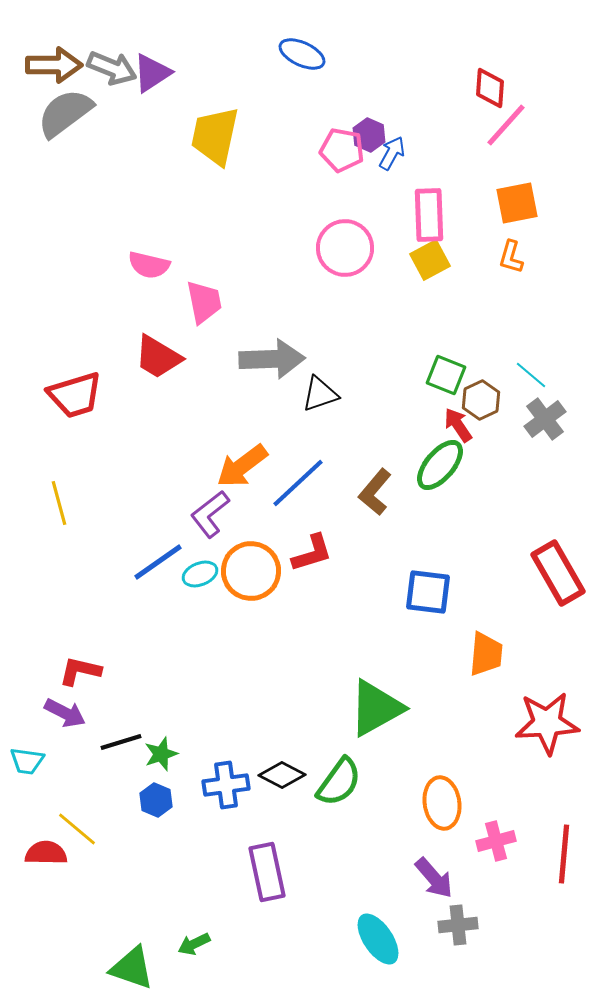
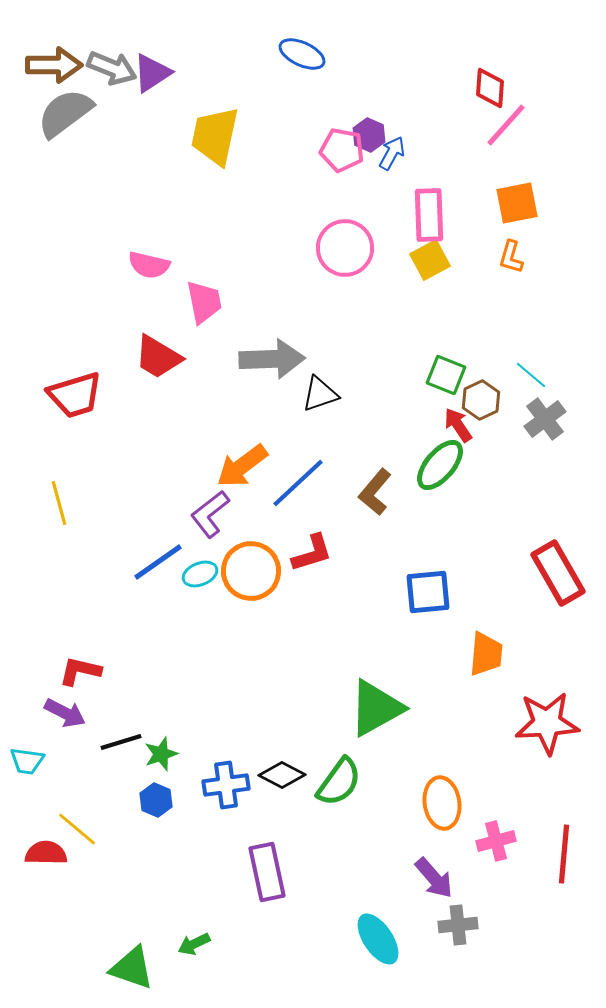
blue square at (428, 592): rotated 12 degrees counterclockwise
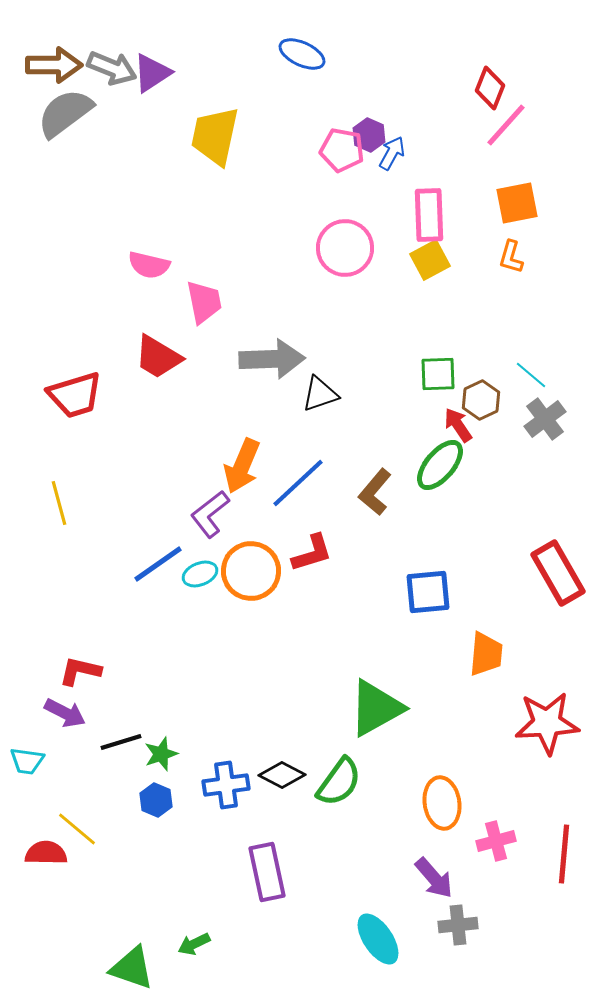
red diamond at (490, 88): rotated 18 degrees clockwise
green square at (446, 375): moved 8 px left, 1 px up; rotated 24 degrees counterclockwise
orange arrow at (242, 466): rotated 30 degrees counterclockwise
blue line at (158, 562): moved 2 px down
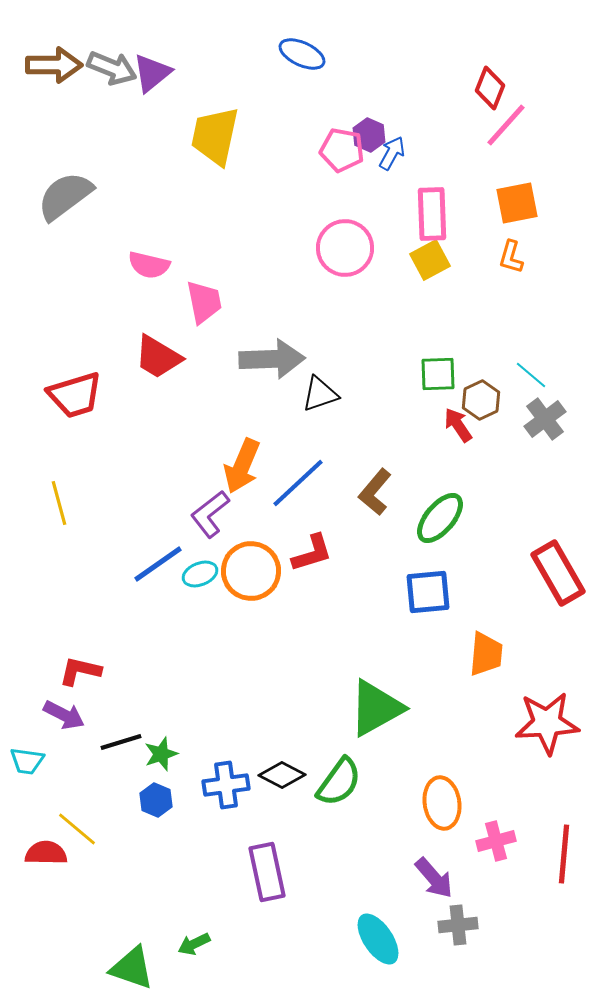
purple triangle at (152, 73): rotated 6 degrees counterclockwise
gray semicircle at (65, 113): moved 83 px down
pink rectangle at (429, 215): moved 3 px right, 1 px up
green ellipse at (440, 465): moved 53 px down
purple arrow at (65, 713): moved 1 px left, 2 px down
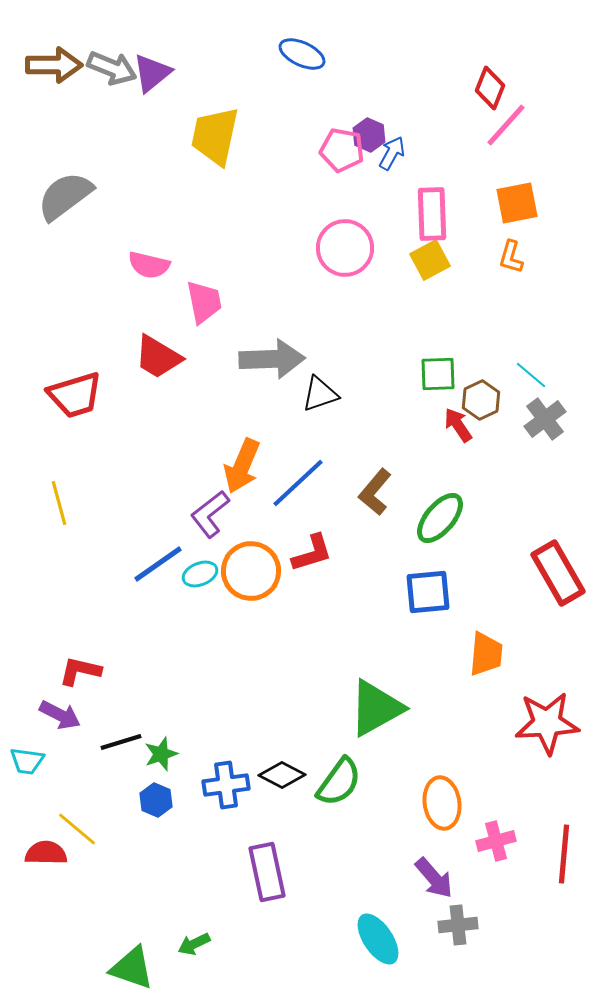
purple arrow at (64, 715): moved 4 px left
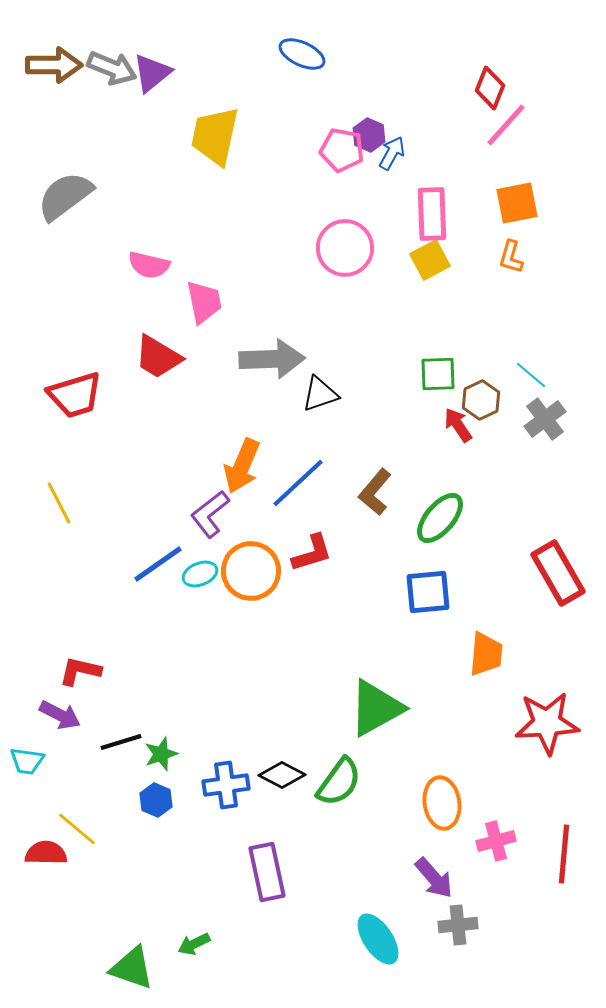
yellow line at (59, 503): rotated 12 degrees counterclockwise
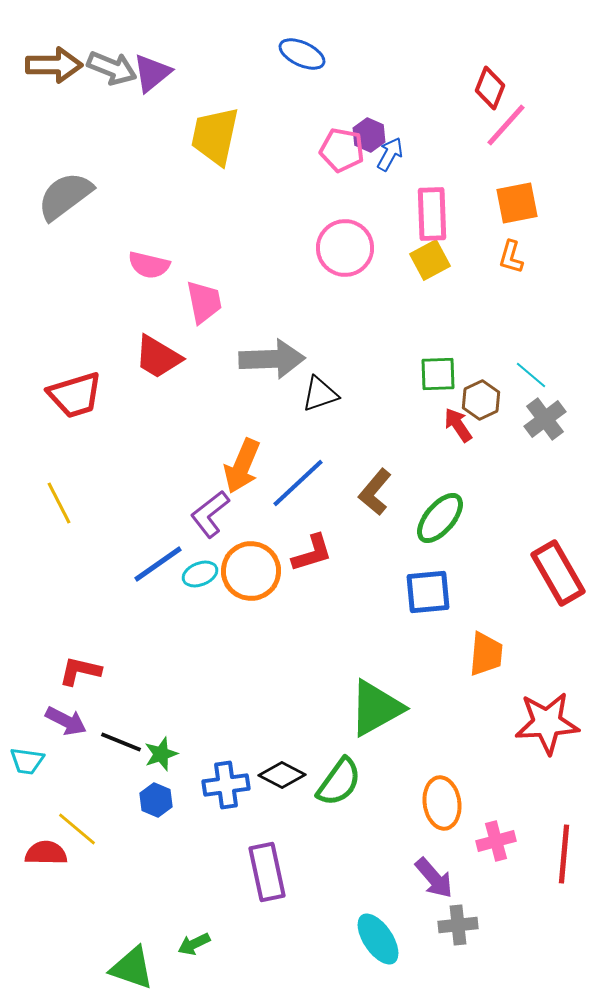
blue arrow at (392, 153): moved 2 px left, 1 px down
purple arrow at (60, 715): moved 6 px right, 6 px down
black line at (121, 742): rotated 39 degrees clockwise
